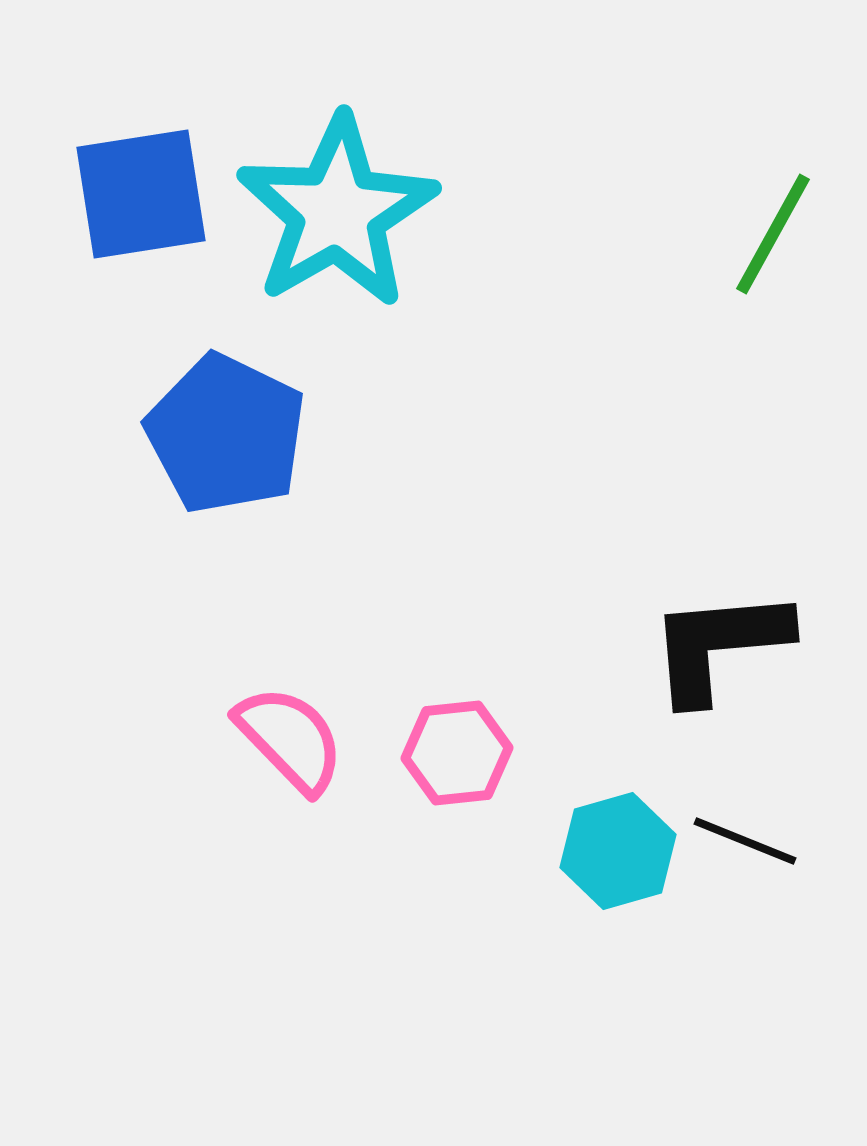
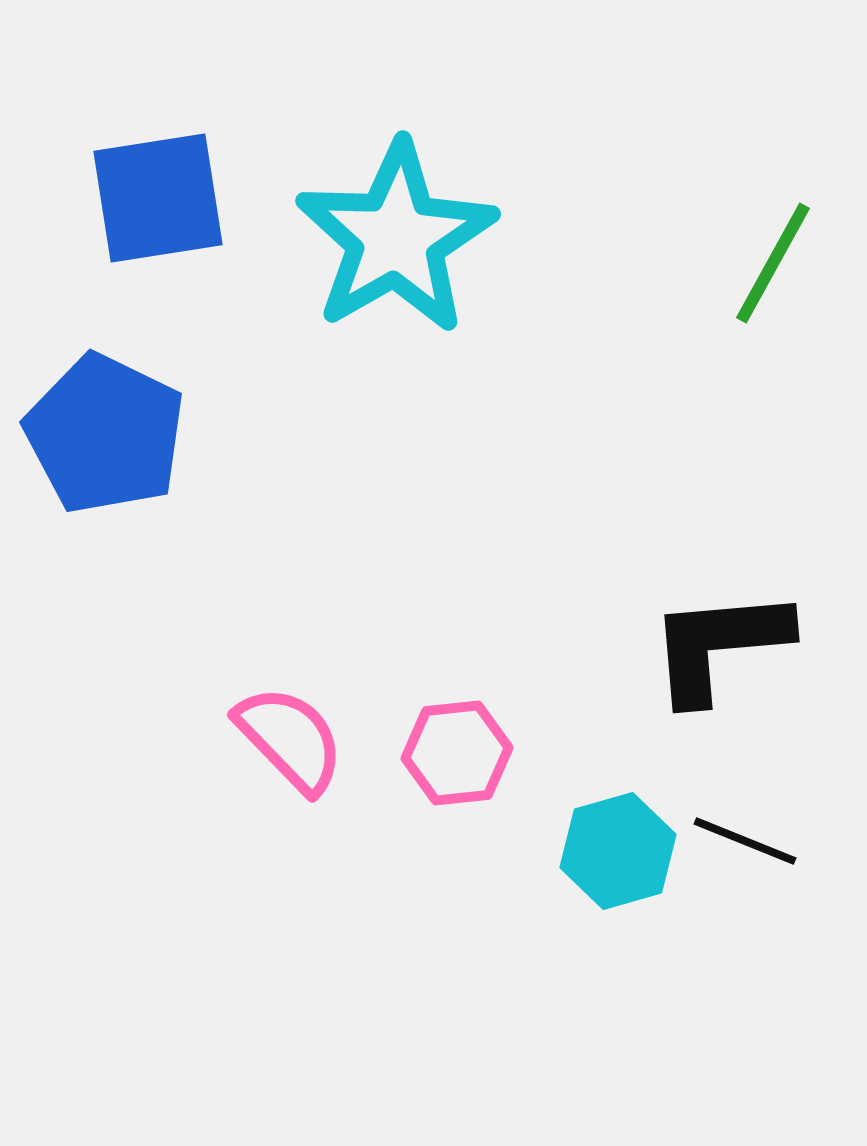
blue square: moved 17 px right, 4 px down
cyan star: moved 59 px right, 26 px down
green line: moved 29 px down
blue pentagon: moved 121 px left
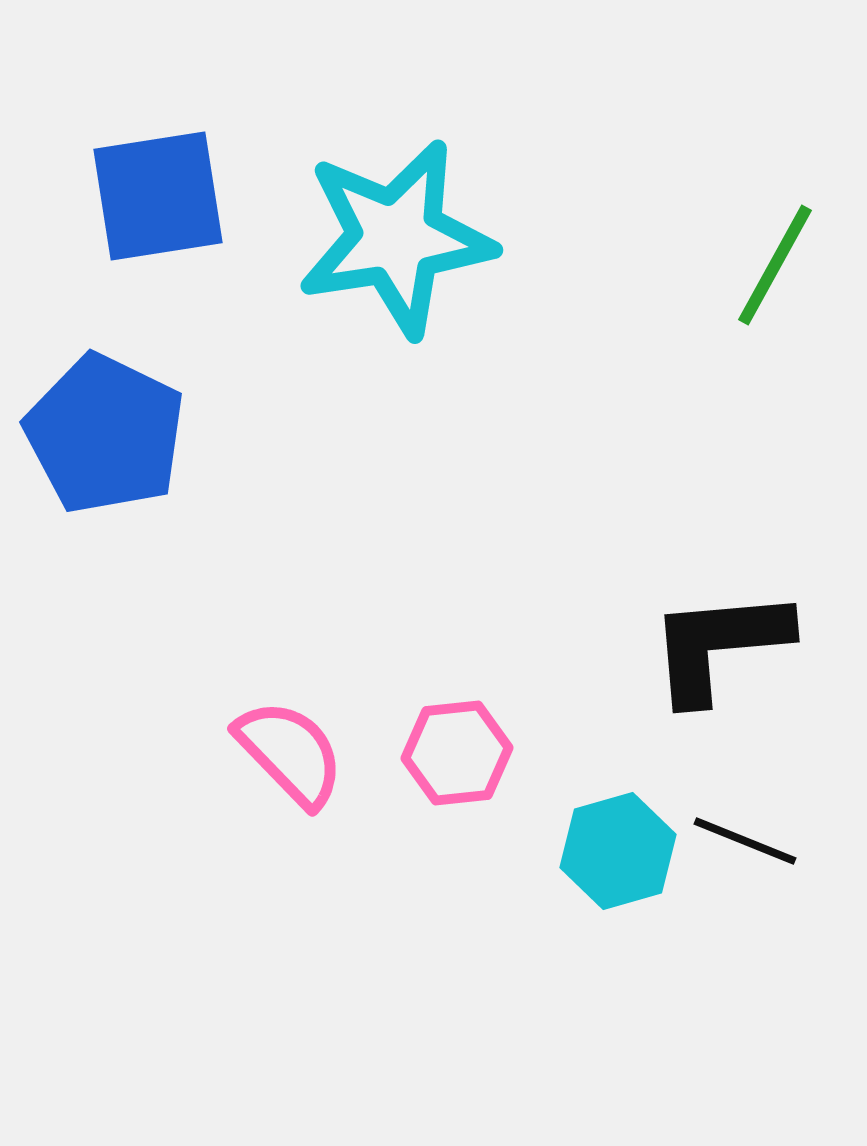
blue square: moved 2 px up
cyan star: rotated 21 degrees clockwise
green line: moved 2 px right, 2 px down
pink semicircle: moved 14 px down
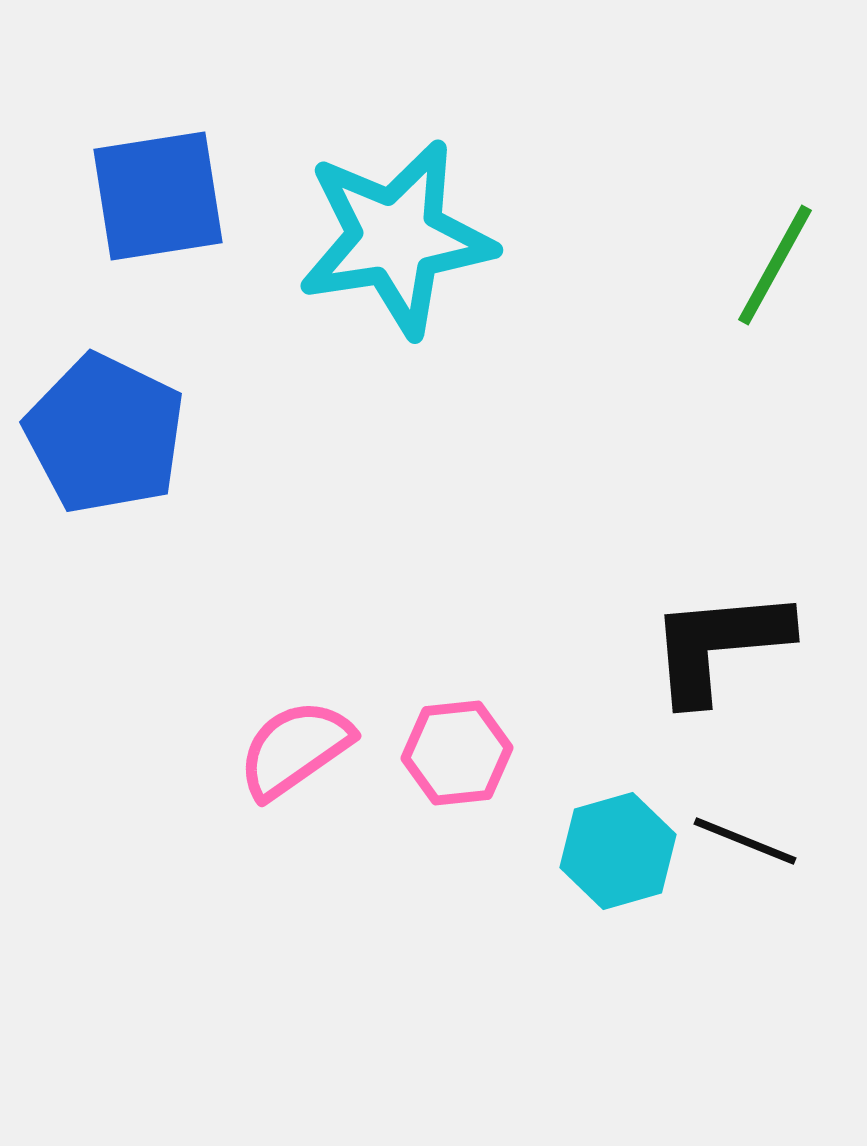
pink semicircle: moved 5 px right, 4 px up; rotated 81 degrees counterclockwise
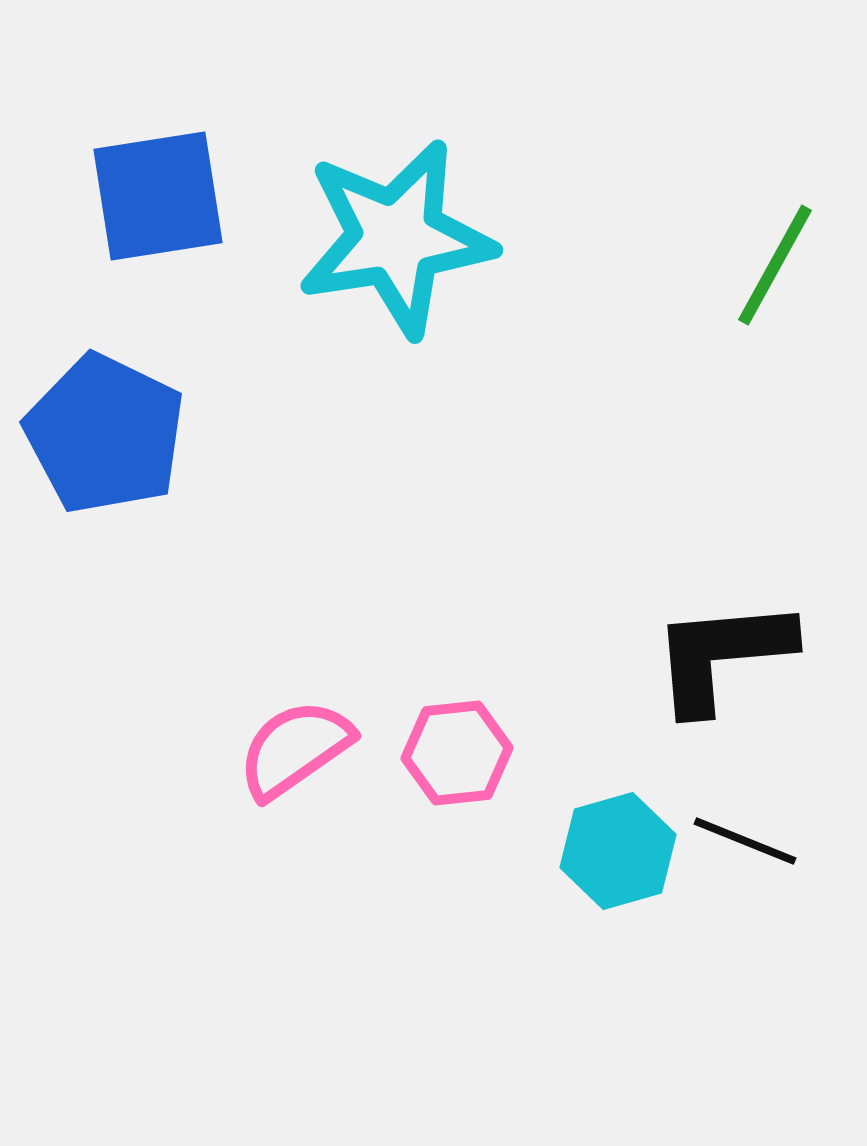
black L-shape: moved 3 px right, 10 px down
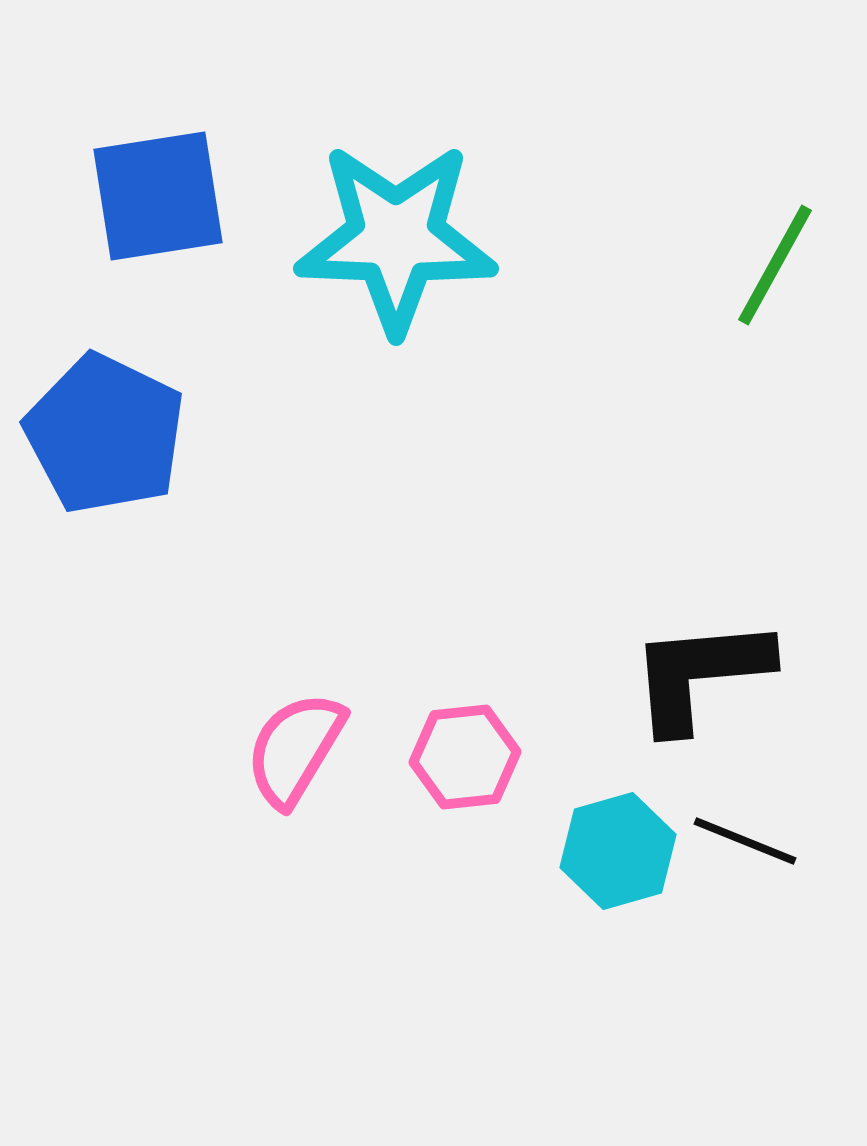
cyan star: rotated 11 degrees clockwise
black L-shape: moved 22 px left, 19 px down
pink semicircle: rotated 24 degrees counterclockwise
pink hexagon: moved 8 px right, 4 px down
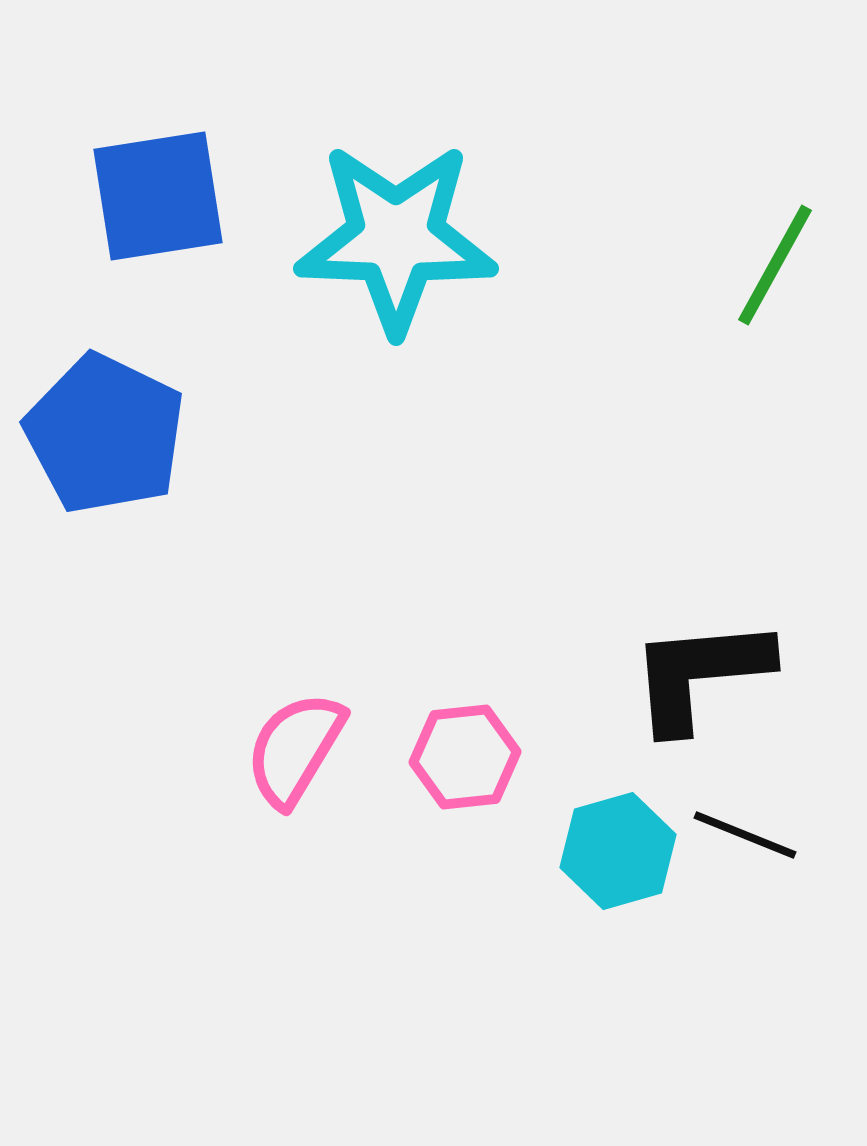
black line: moved 6 px up
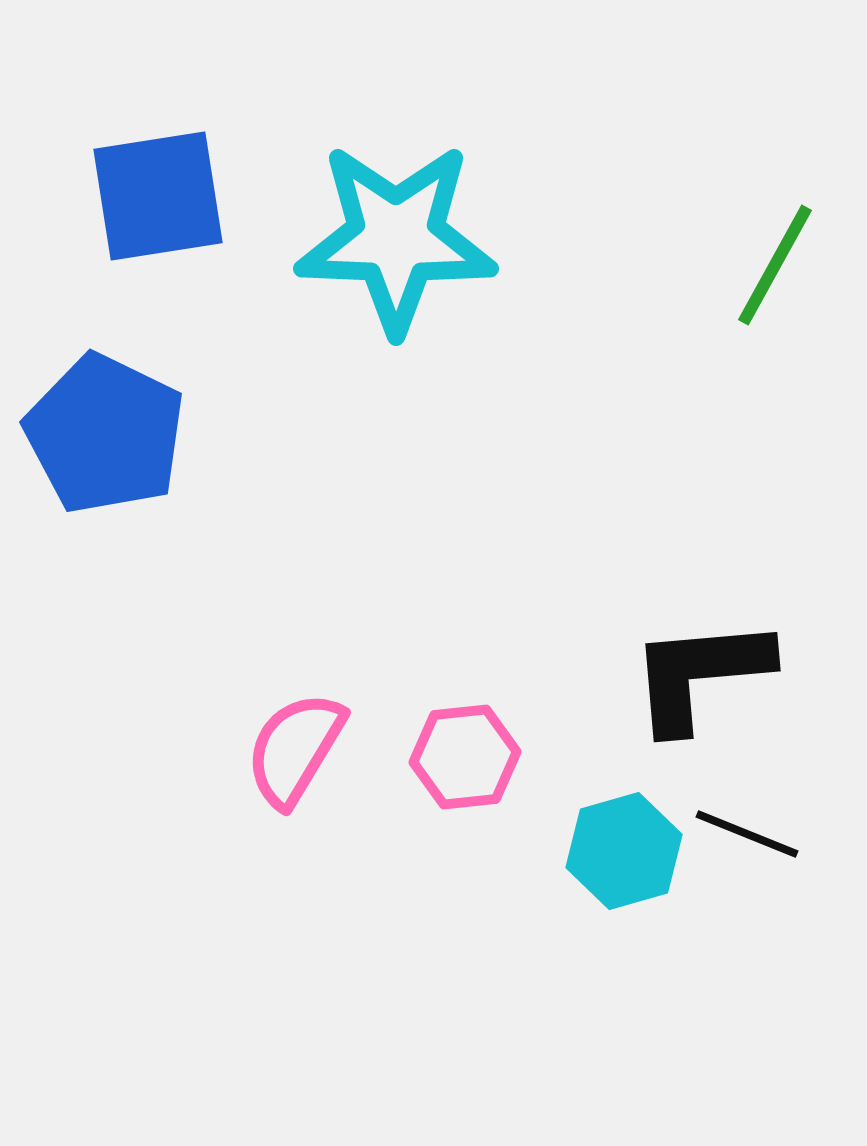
black line: moved 2 px right, 1 px up
cyan hexagon: moved 6 px right
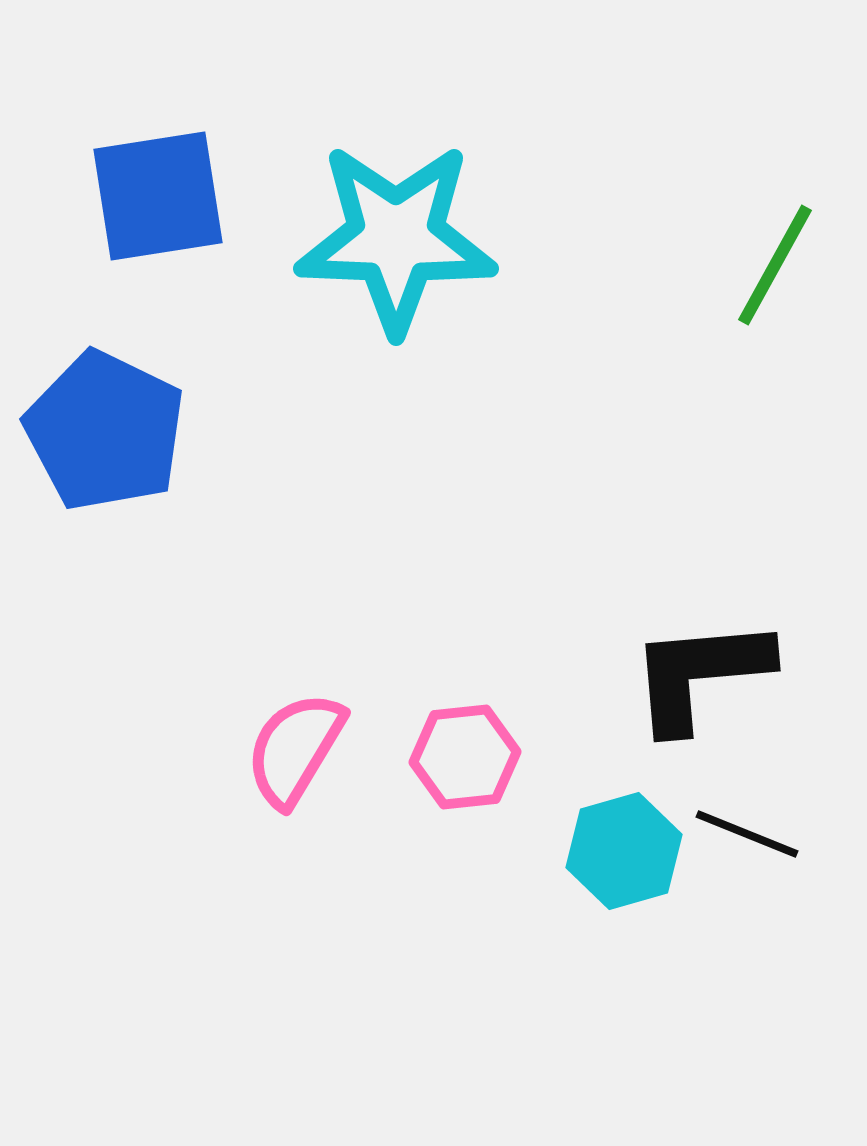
blue pentagon: moved 3 px up
